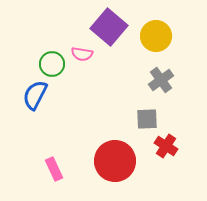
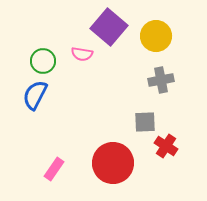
green circle: moved 9 px left, 3 px up
gray cross: rotated 25 degrees clockwise
gray square: moved 2 px left, 3 px down
red circle: moved 2 px left, 2 px down
pink rectangle: rotated 60 degrees clockwise
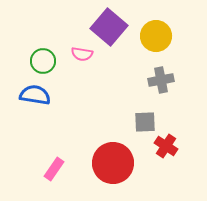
blue semicircle: rotated 72 degrees clockwise
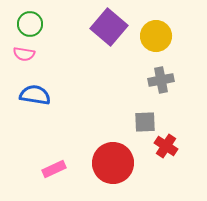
pink semicircle: moved 58 px left
green circle: moved 13 px left, 37 px up
pink rectangle: rotated 30 degrees clockwise
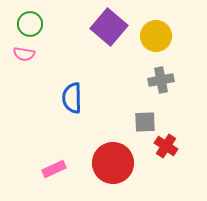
blue semicircle: moved 37 px right, 3 px down; rotated 100 degrees counterclockwise
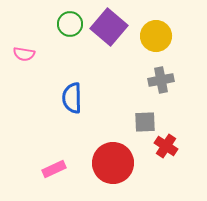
green circle: moved 40 px right
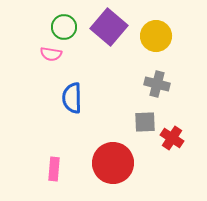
green circle: moved 6 px left, 3 px down
pink semicircle: moved 27 px right
gray cross: moved 4 px left, 4 px down; rotated 25 degrees clockwise
red cross: moved 6 px right, 8 px up
pink rectangle: rotated 60 degrees counterclockwise
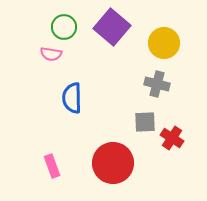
purple square: moved 3 px right
yellow circle: moved 8 px right, 7 px down
pink rectangle: moved 2 px left, 3 px up; rotated 25 degrees counterclockwise
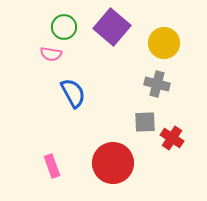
blue semicircle: moved 1 px right, 5 px up; rotated 152 degrees clockwise
